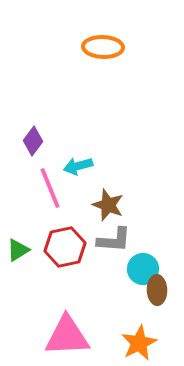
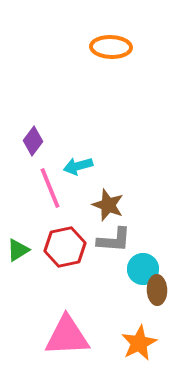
orange ellipse: moved 8 px right
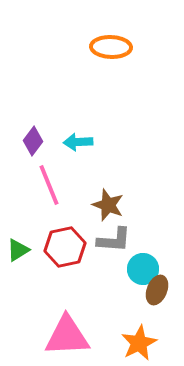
cyan arrow: moved 24 px up; rotated 12 degrees clockwise
pink line: moved 1 px left, 3 px up
brown ellipse: rotated 24 degrees clockwise
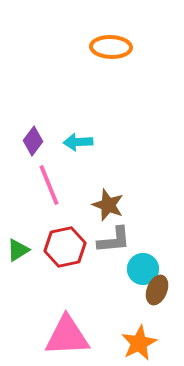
gray L-shape: rotated 9 degrees counterclockwise
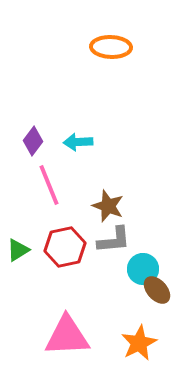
brown star: moved 1 px down
brown ellipse: rotated 64 degrees counterclockwise
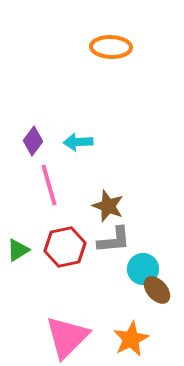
pink line: rotated 6 degrees clockwise
pink triangle: moved 1 px down; rotated 42 degrees counterclockwise
orange star: moved 8 px left, 4 px up
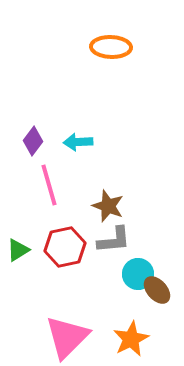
cyan circle: moved 5 px left, 5 px down
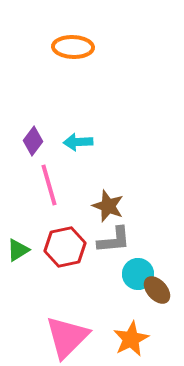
orange ellipse: moved 38 px left
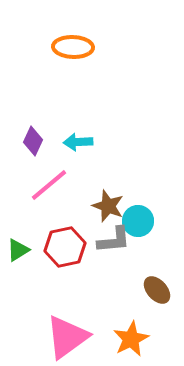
purple diamond: rotated 12 degrees counterclockwise
pink line: rotated 66 degrees clockwise
cyan circle: moved 53 px up
pink triangle: rotated 9 degrees clockwise
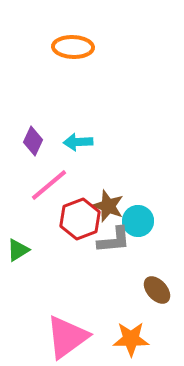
red hexagon: moved 15 px right, 28 px up; rotated 9 degrees counterclockwise
orange star: rotated 27 degrees clockwise
